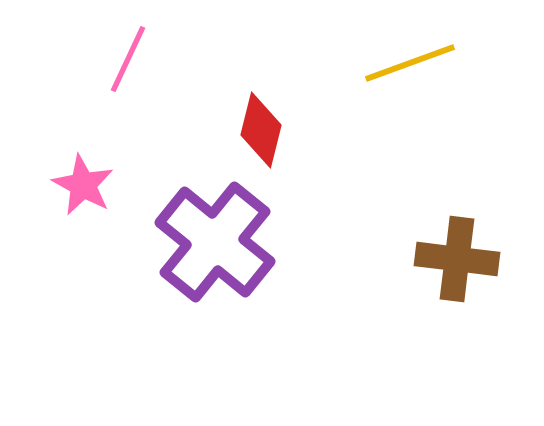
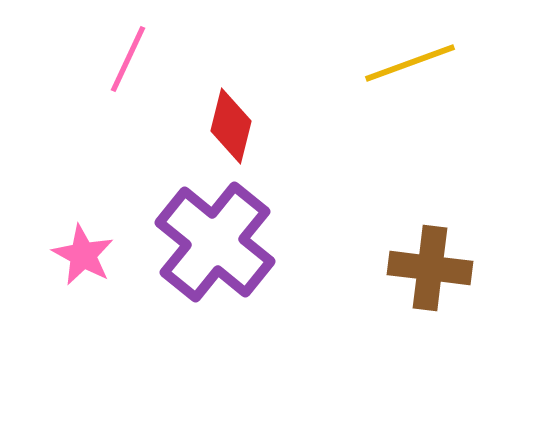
red diamond: moved 30 px left, 4 px up
pink star: moved 70 px down
brown cross: moved 27 px left, 9 px down
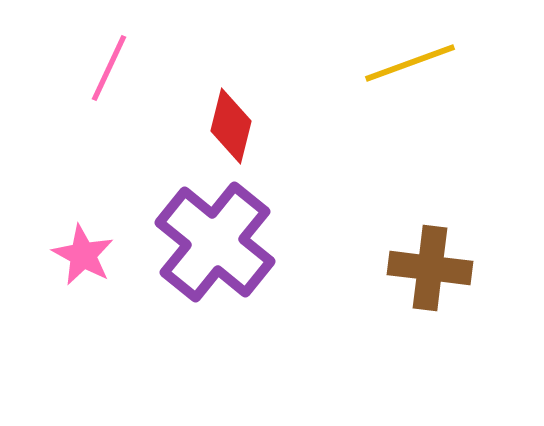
pink line: moved 19 px left, 9 px down
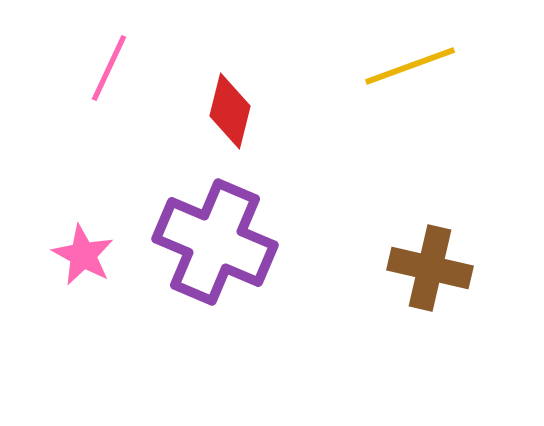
yellow line: moved 3 px down
red diamond: moved 1 px left, 15 px up
purple cross: rotated 16 degrees counterclockwise
brown cross: rotated 6 degrees clockwise
